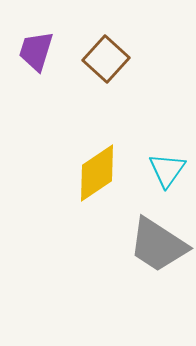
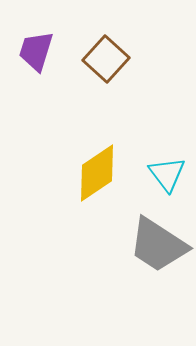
cyan triangle: moved 4 px down; rotated 12 degrees counterclockwise
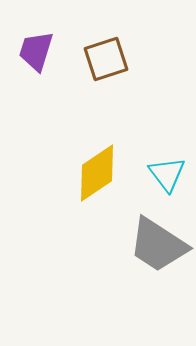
brown square: rotated 30 degrees clockwise
